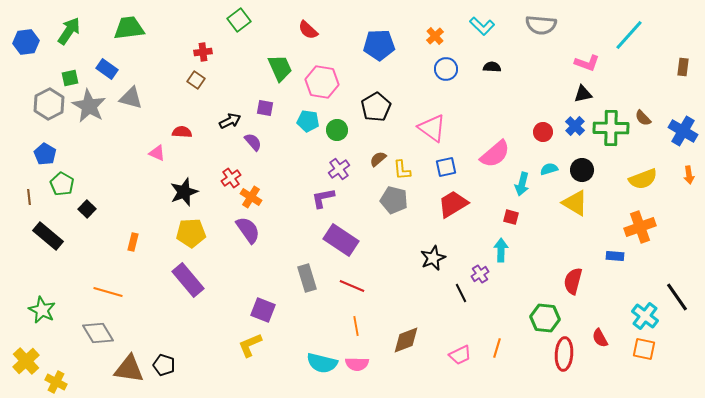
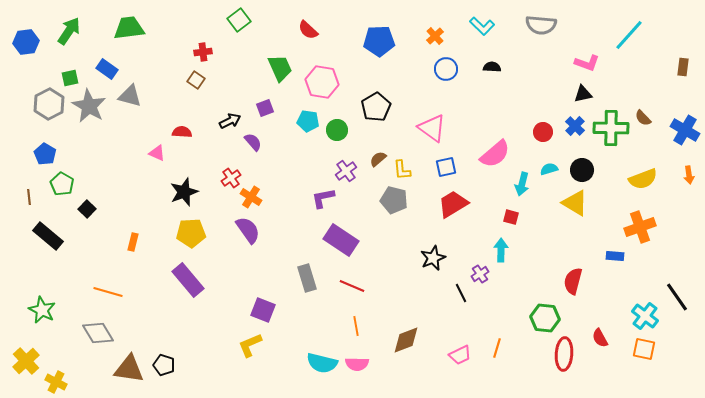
blue pentagon at (379, 45): moved 4 px up
gray triangle at (131, 98): moved 1 px left, 2 px up
purple square at (265, 108): rotated 30 degrees counterclockwise
blue cross at (683, 131): moved 2 px right, 1 px up
purple cross at (339, 169): moved 7 px right, 2 px down
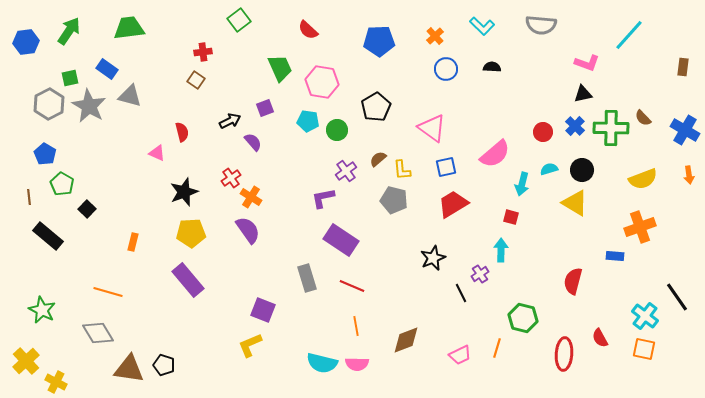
red semicircle at (182, 132): rotated 72 degrees clockwise
green hexagon at (545, 318): moved 22 px left; rotated 8 degrees clockwise
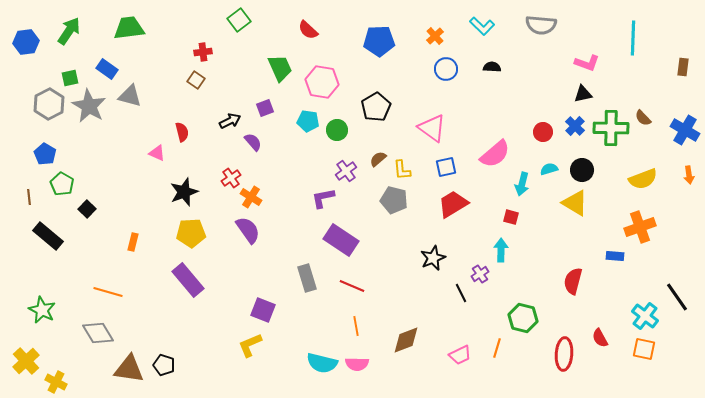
cyan line at (629, 35): moved 4 px right, 3 px down; rotated 40 degrees counterclockwise
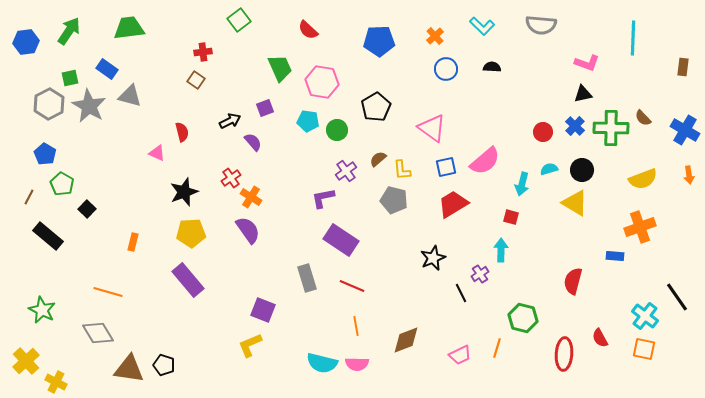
pink semicircle at (495, 154): moved 10 px left, 7 px down
brown line at (29, 197): rotated 35 degrees clockwise
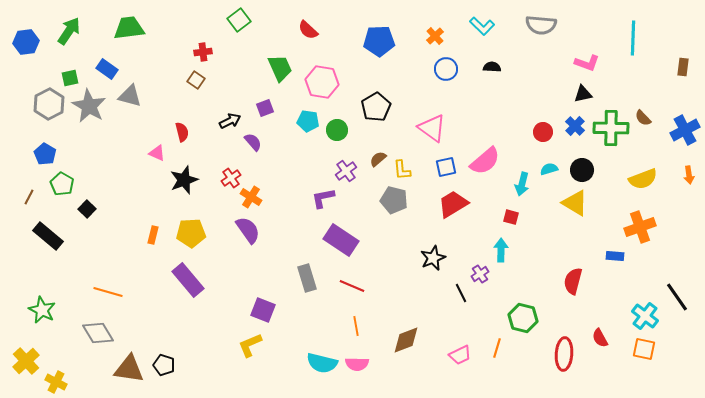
blue cross at (685, 130): rotated 32 degrees clockwise
black star at (184, 192): moved 12 px up
orange rectangle at (133, 242): moved 20 px right, 7 px up
